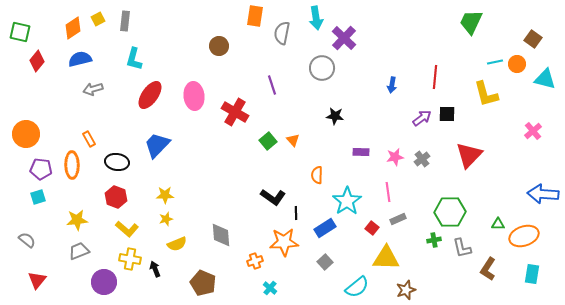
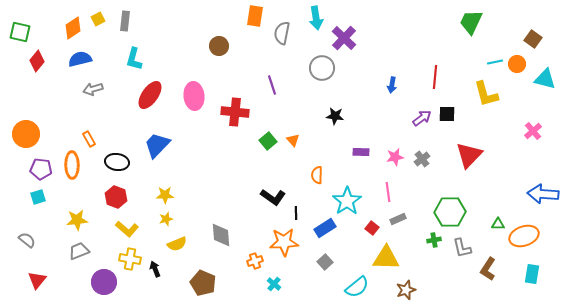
red cross at (235, 112): rotated 24 degrees counterclockwise
cyan cross at (270, 288): moved 4 px right, 4 px up
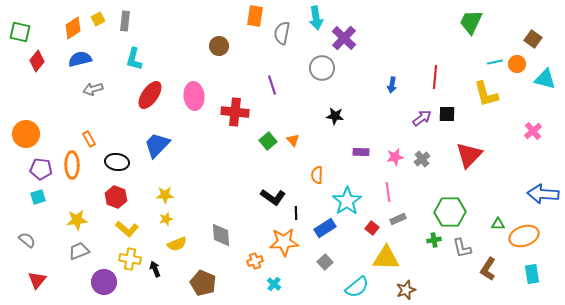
cyan rectangle at (532, 274): rotated 18 degrees counterclockwise
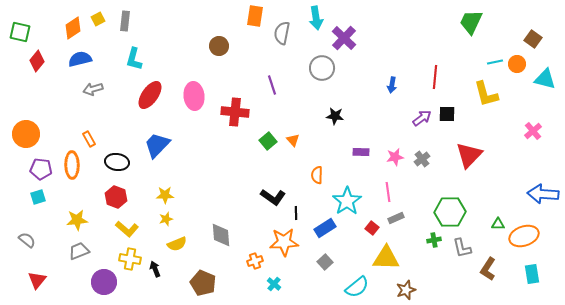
gray rectangle at (398, 219): moved 2 px left, 1 px up
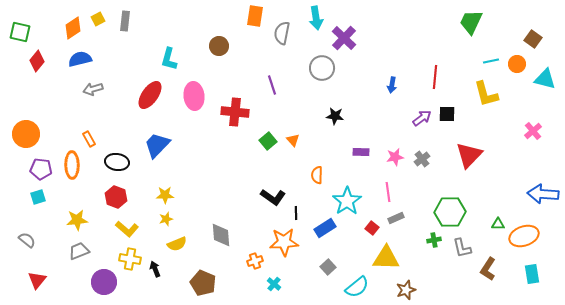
cyan L-shape at (134, 59): moved 35 px right
cyan line at (495, 62): moved 4 px left, 1 px up
gray square at (325, 262): moved 3 px right, 5 px down
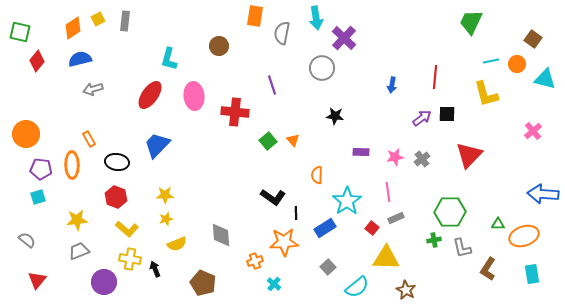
brown star at (406, 290): rotated 24 degrees counterclockwise
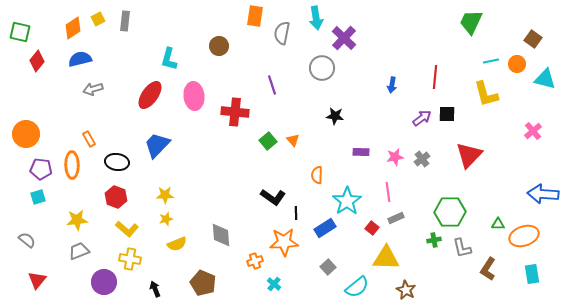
black arrow at (155, 269): moved 20 px down
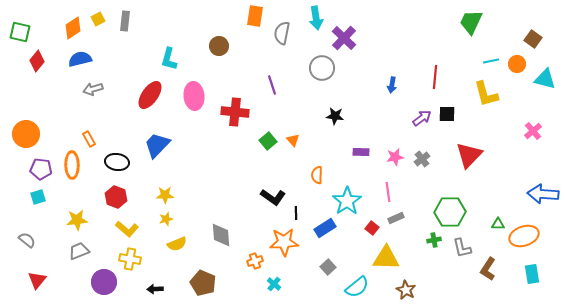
black arrow at (155, 289): rotated 70 degrees counterclockwise
